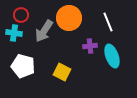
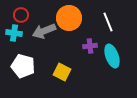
gray arrow: rotated 35 degrees clockwise
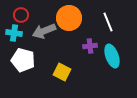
white pentagon: moved 6 px up
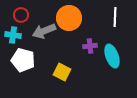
white line: moved 7 px right, 5 px up; rotated 24 degrees clockwise
cyan cross: moved 1 px left, 2 px down
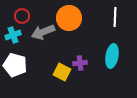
red circle: moved 1 px right, 1 px down
gray arrow: moved 1 px left, 1 px down
cyan cross: rotated 28 degrees counterclockwise
purple cross: moved 10 px left, 17 px down
cyan ellipse: rotated 30 degrees clockwise
white pentagon: moved 8 px left, 5 px down
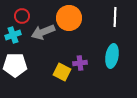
white pentagon: rotated 15 degrees counterclockwise
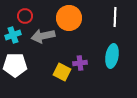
red circle: moved 3 px right
gray arrow: moved 4 px down; rotated 10 degrees clockwise
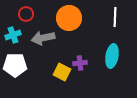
red circle: moved 1 px right, 2 px up
gray arrow: moved 2 px down
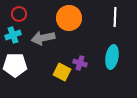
red circle: moved 7 px left
cyan ellipse: moved 1 px down
purple cross: rotated 24 degrees clockwise
